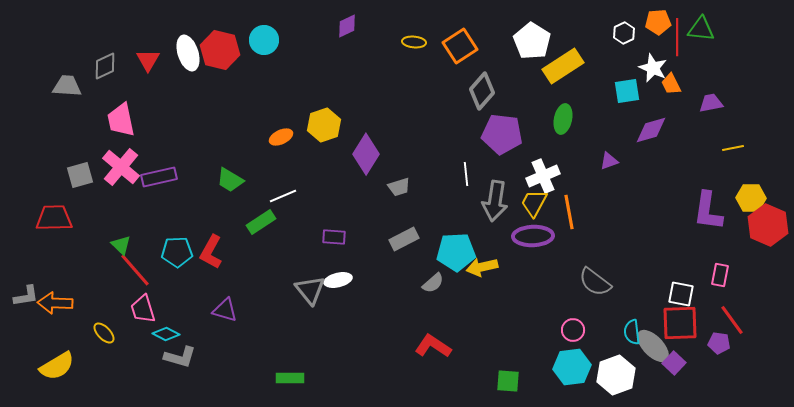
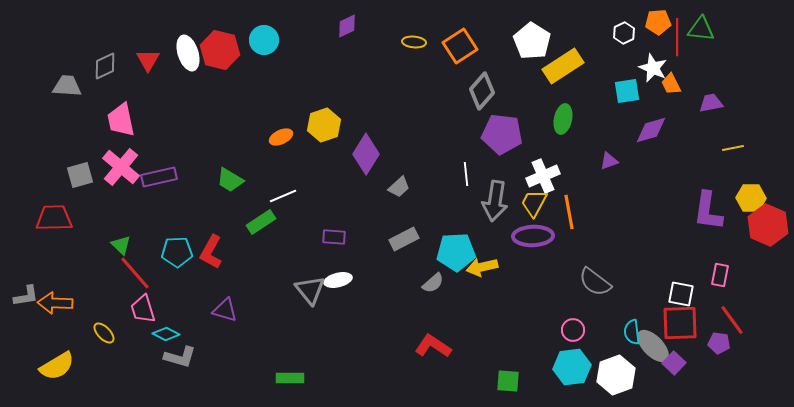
gray trapezoid at (399, 187): rotated 25 degrees counterclockwise
red line at (135, 270): moved 3 px down
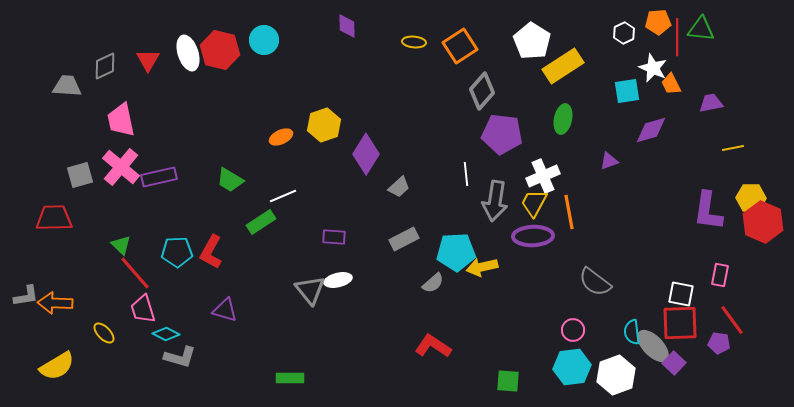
purple diamond at (347, 26): rotated 65 degrees counterclockwise
red hexagon at (768, 225): moved 5 px left, 3 px up
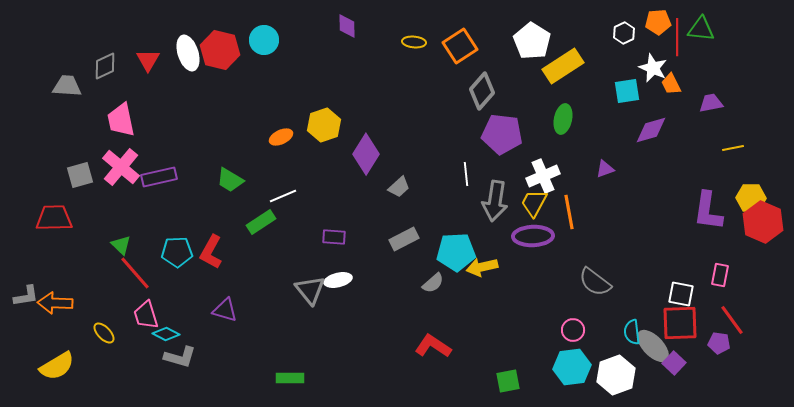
purple triangle at (609, 161): moved 4 px left, 8 px down
pink trapezoid at (143, 309): moved 3 px right, 6 px down
green square at (508, 381): rotated 15 degrees counterclockwise
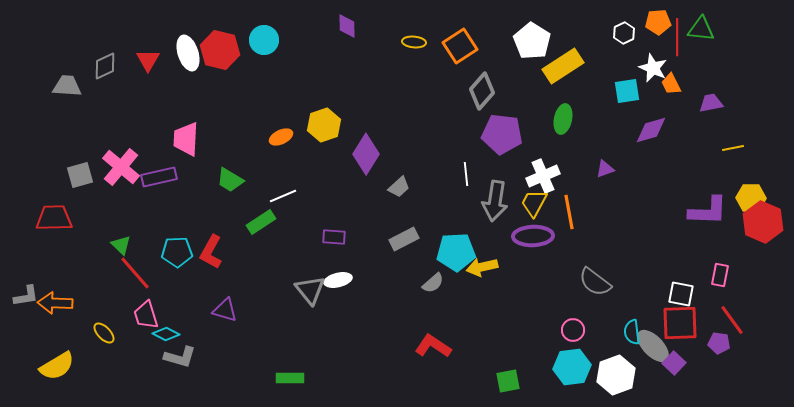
pink trapezoid at (121, 120): moved 65 px right, 19 px down; rotated 15 degrees clockwise
purple L-shape at (708, 211): rotated 96 degrees counterclockwise
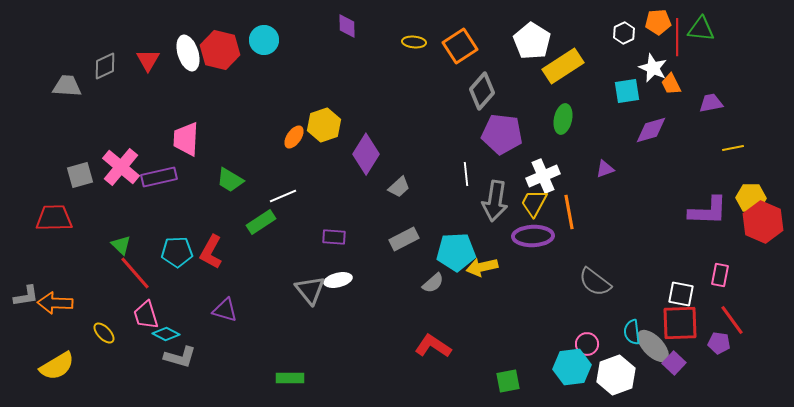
orange ellipse at (281, 137): moved 13 px right; rotated 30 degrees counterclockwise
pink circle at (573, 330): moved 14 px right, 14 px down
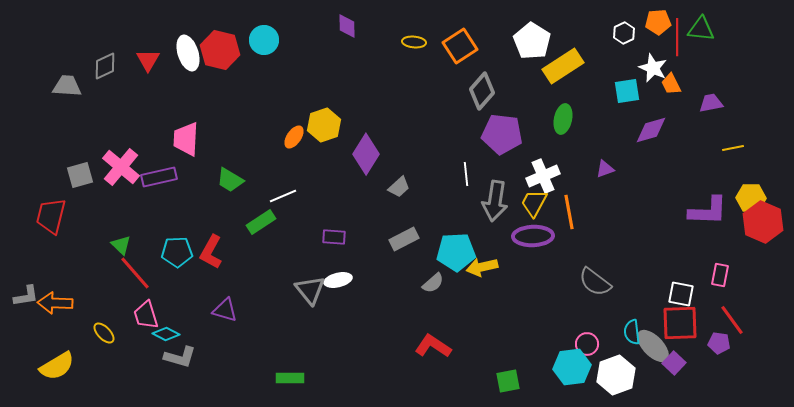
red trapezoid at (54, 218): moved 3 px left, 2 px up; rotated 75 degrees counterclockwise
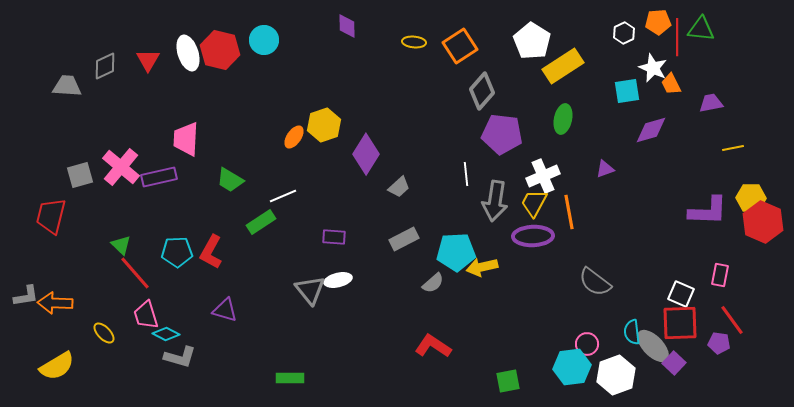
white square at (681, 294): rotated 12 degrees clockwise
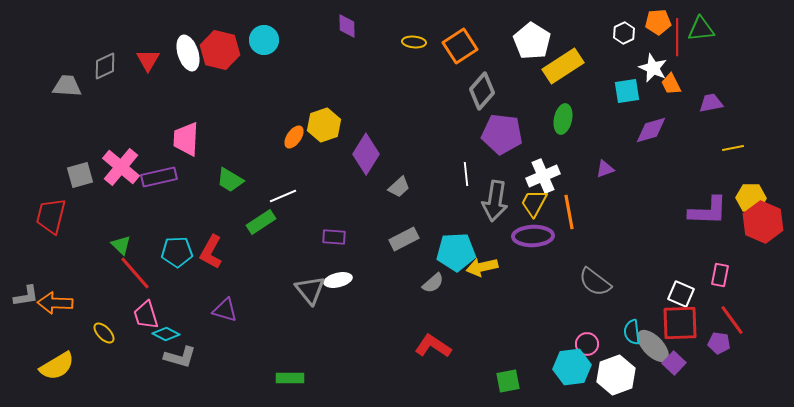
green triangle at (701, 29): rotated 12 degrees counterclockwise
